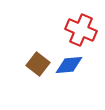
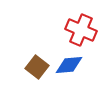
brown square: moved 1 px left, 3 px down
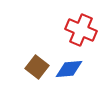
blue diamond: moved 4 px down
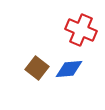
brown square: moved 1 px down
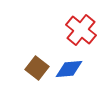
red cross: rotated 16 degrees clockwise
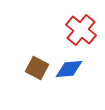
brown square: rotated 10 degrees counterclockwise
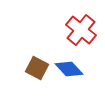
blue diamond: rotated 52 degrees clockwise
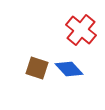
brown square: rotated 10 degrees counterclockwise
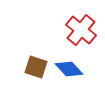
brown square: moved 1 px left, 1 px up
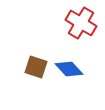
red cross: moved 7 px up; rotated 8 degrees counterclockwise
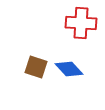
red cross: rotated 28 degrees counterclockwise
